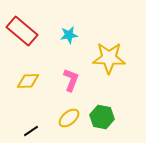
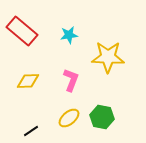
yellow star: moved 1 px left, 1 px up
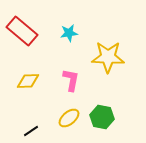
cyan star: moved 2 px up
pink L-shape: rotated 10 degrees counterclockwise
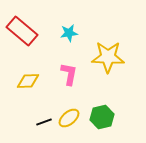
pink L-shape: moved 2 px left, 6 px up
green hexagon: rotated 25 degrees counterclockwise
black line: moved 13 px right, 9 px up; rotated 14 degrees clockwise
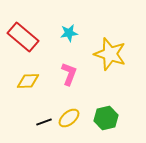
red rectangle: moved 1 px right, 6 px down
yellow star: moved 2 px right, 3 px up; rotated 16 degrees clockwise
pink L-shape: rotated 10 degrees clockwise
green hexagon: moved 4 px right, 1 px down
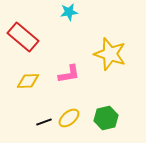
cyan star: moved 21 px up
pink L-shape: rotated 60 degrees clockwise
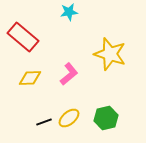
pink L-shape: rotated 30 degrees counterclockwise
yellow diamond: moved 2 px right, 3 px up
